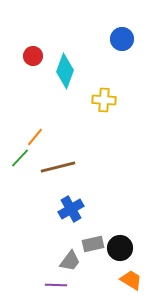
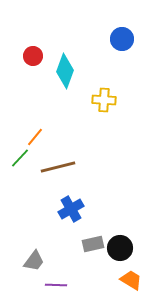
gray trapezoid: moved 36 px left
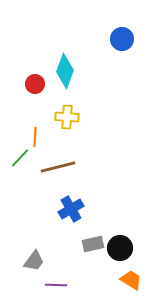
red circle: moved 2 px right, 28 px down
yellow cross: moved 37 px left, 17 px down
orange line: rotated 36 degrees counterclockwise
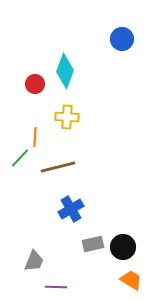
black circle: moved 3 px right, 1 px up
gray trapezoid: rotated 15 degrees counterclockwise
purple line: moved 2 px down
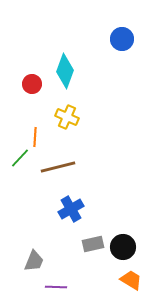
red circle: moved 3 px left
yellow cross: rotated 20 degrees clockwise
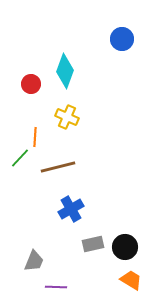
red circle: moved 1 px left
black circle: moved 2 px right
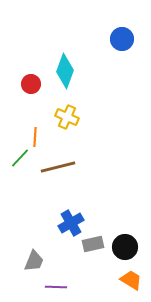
blue cross: moved 14 px down
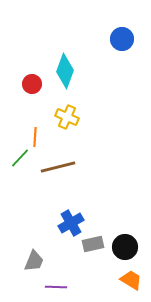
red circle: moved 1 px right
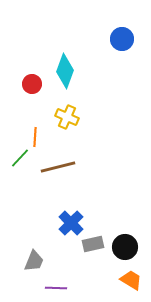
blue cross: rotated 15 degrees counterclockwise
purple line: moved 1 px down
